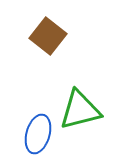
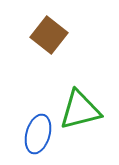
brown square: moved 1 px right, 1 px up
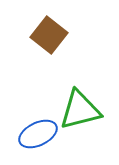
blue ellipse: rotated 48 degrees clockwise
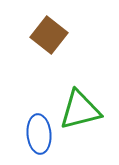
blue ellipse: moved 1 px right; rotated 69 degrees counterclockwise
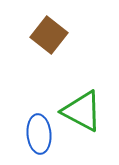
green triangle: moved 2 px right, 1 px down; rotated 42 degrees clockwise
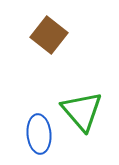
green triangle: rotated 21 degrees clockwise
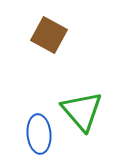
brown square: rotated 9 degrees counterclockwise
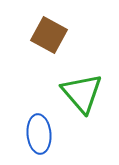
green triangle: moved 18 px up
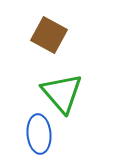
green triangle: moved 20 px left
